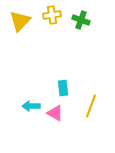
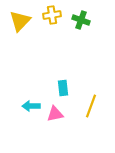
pink triangle: moved 1 px down; rotated 42 degrees counterclockwise
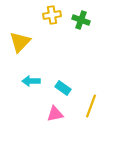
yellow triangle: moved 21 px down
cyan rectangle: rotated 49 degrees counterclockwise
cyan arrow: moved 25 px up
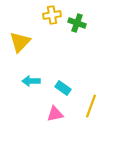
green cross: moved 4 px left, 3 px down
